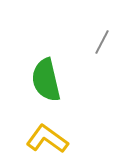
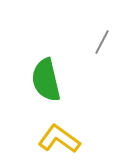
yellow L-shape: moved 12 px right
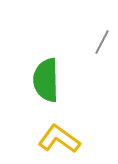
green semicircle: rotated 12 degrees clockwise
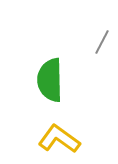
green semicircle: moved 4 px right
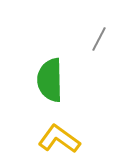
gray line: moved 3 px left, 3 px up
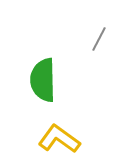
green semicircle: moved 7 px left
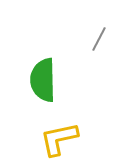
yellow L-shape: rotated 48 degrees counterclockwise
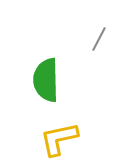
green semicircle: moved 3 px right
